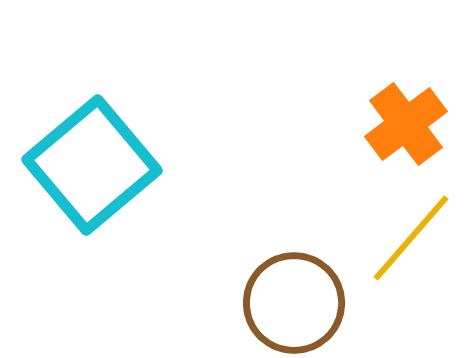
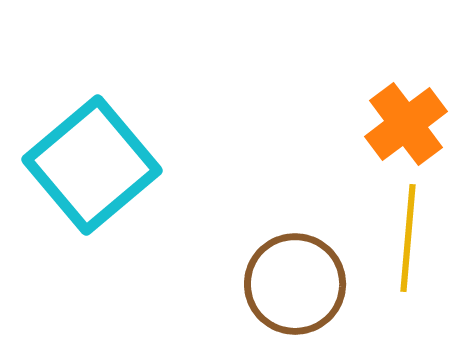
yellow line: moved 3 px left; rotated 36 degrees counterclockwise
brown circle: moved 1 px right, 19 px up
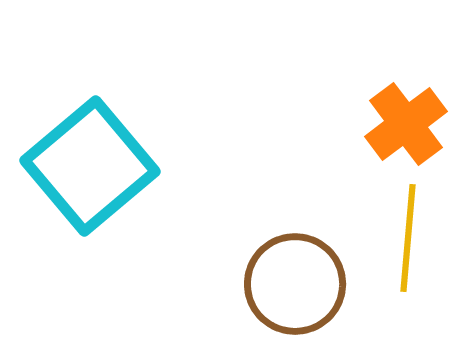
cyan square: moved 2 px left, 1 px down
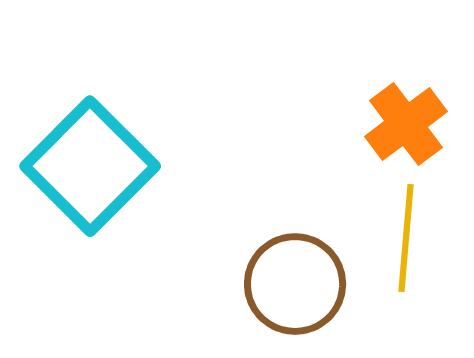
cyan square: rotated 5 degrees counterclockwise
yellow line: moved 2 px left
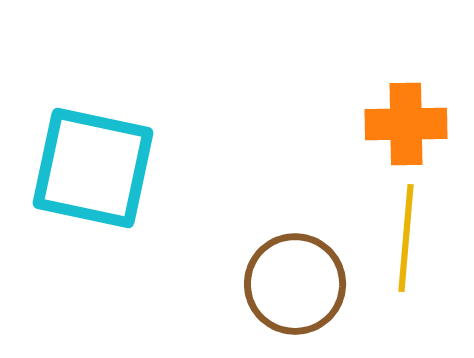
orange cross: rotated 36 degrees clockwise
cyan square: moved 3 px right, 2 px down; rotated 33 degrees counterclockwise
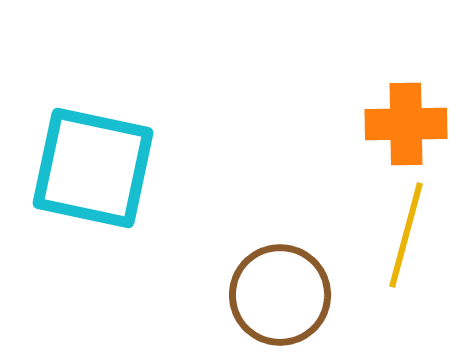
yellow line: moved 3 px up; rotated 10 degrees clockwise
brown circle: moved 15 px left, 11 px down
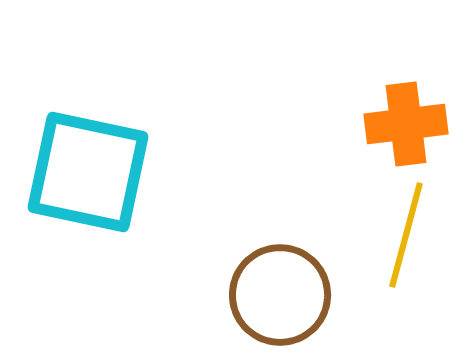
orange cross: rotated 6 degrees counterclockwise
cyan square: moved 5 px left, 4 px down
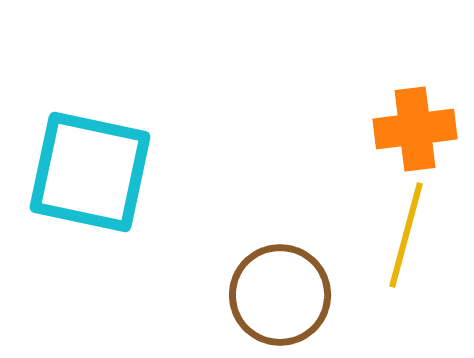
orange cross: moved 9 px right, 5 px down
cyan square: moved 2 px right
